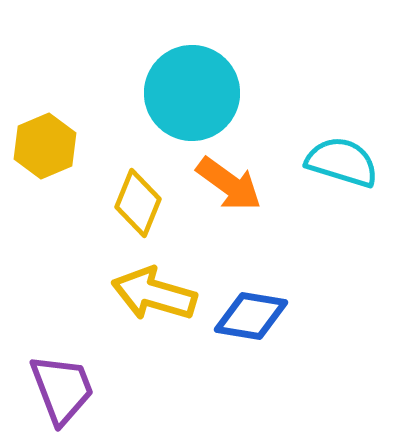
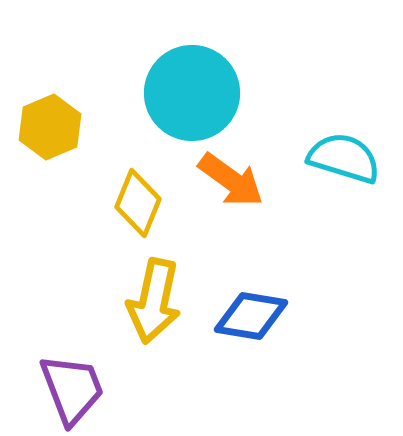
yellow hexagon: moved 5 px right, 19 px up
cyan semicircle: moved 2 px right, 4 px up
orange arrow: moved 2 px right, 4 px up
yellow arrow: moved 7 px down; rotated 94 degrees counterclockwise
purple trapezoid: moved 10 px right
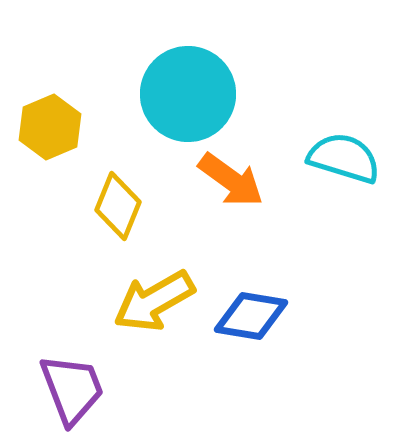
cyan circle: moved 4 px left, 1 px down
yellow diamond: moved 20 px left, 3 px down
yellow arrow: rotated 48 degrees clockwise
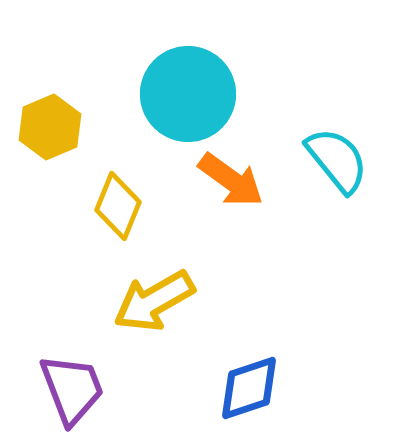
cyan semicircle: moved 7 px left, 2 px down; rotated 34 degrees clockwise
blue diamond: moved 2 px left, 72 px down; rotated 28 degrees counterclockwise
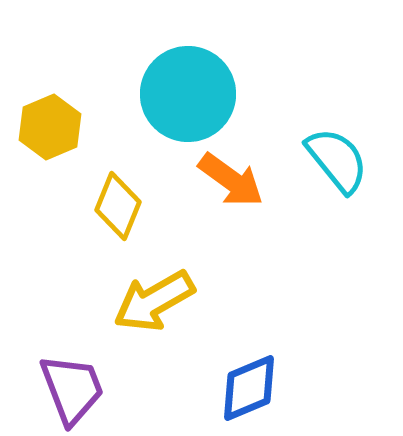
blue diamond: rotated 4 degrees counterclockwise
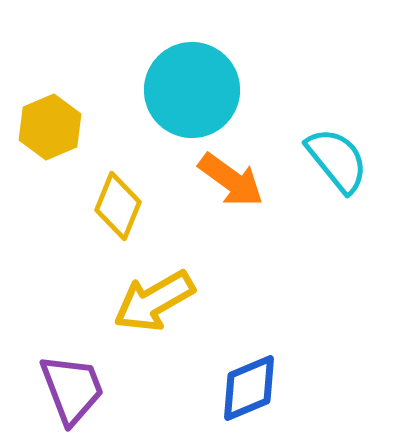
cyan circle: moved 4 px right, 4 px up
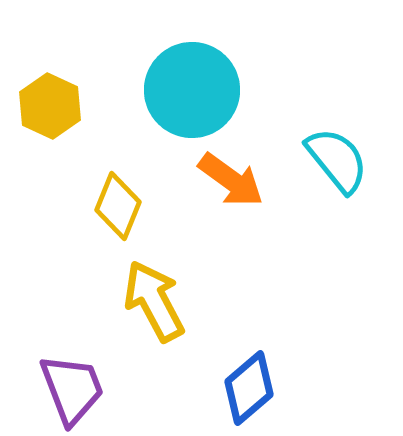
yellow hexagon: moved 21 px up; rotated 12 degrees counterclockwise
yellow arrow: rotated 92 degrees clockwise
blue diamond: rotated 18 degrees counterclockwise
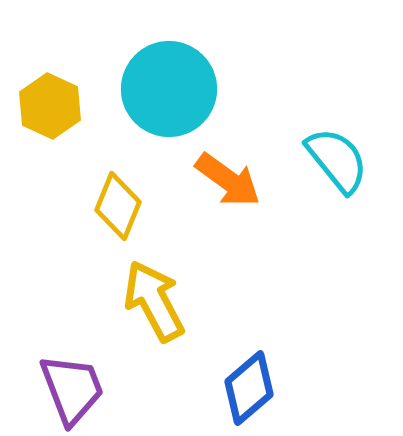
cyan circle: moved 23 px left, 1 px up
orange arrow: moved 3 px left
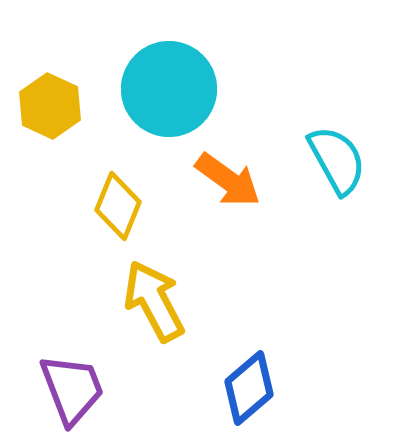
cyan semicircle: rotated 10 degrees clockwise
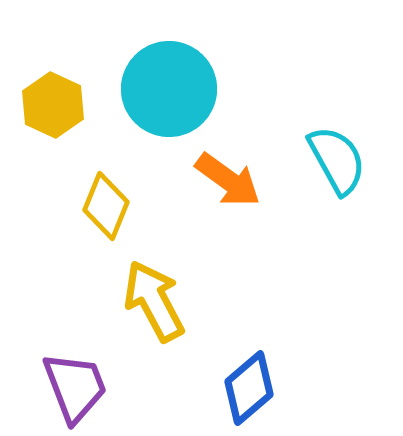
yellow hexagon: moved 3 px right, 1 px up
yellow diamond: moved 12 px left
purple trapezoid: moved 3 px right, 2 px up
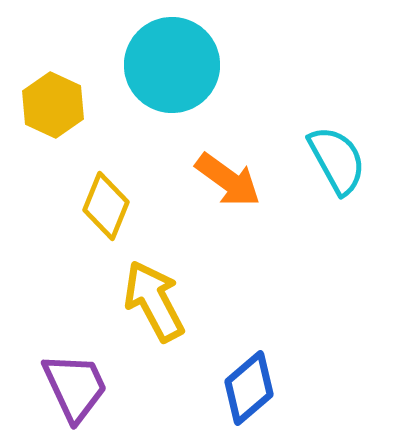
cyan circle: moved 3 px right, 24 px up
purple trapezoid: rotated 4 degrees counterclockwise
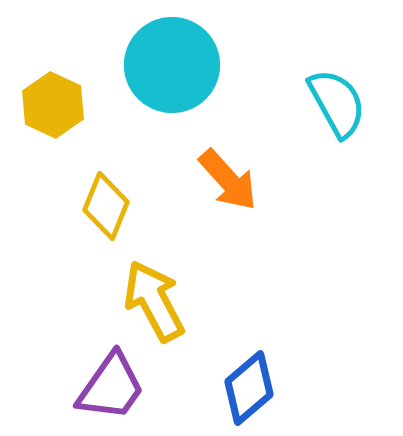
cyan semicircle: moved 57 px up
orange arrow: rotated 12 degrees clockwise
purple trapezoid: moved 36 px right; rotated 60 degrees clockwise
